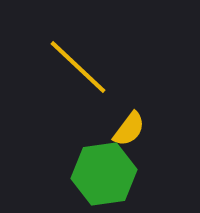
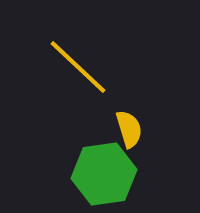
yellow semicircle: rotated 54 degrees counterclockwise
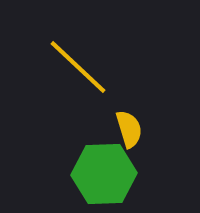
green hexagon: rotated 6 degrees clockwise
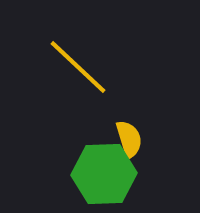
yellow semicircle: moved 10 px down
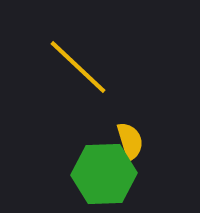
yellow semicircle: moved 1 px right, 2 px down
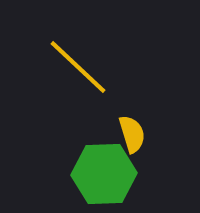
yellow semicircle: moved 2 px right, 7 px up
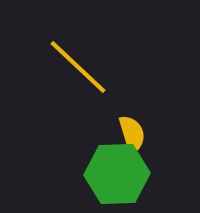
green hexagon: moved 13 px right
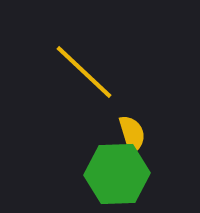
yellow line: moved 6 px right, 5 px down
